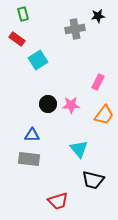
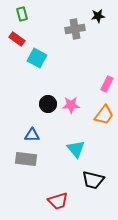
green rectangle: moved 1 px left
cyan square: moved 1 px left, 2 px up; rotated 30 degrees counterclockwise
pink rectangle: moved 9 px right, 2 px down
cyan triangle: moved 3 px left
gray rectangle: moved 3 px left
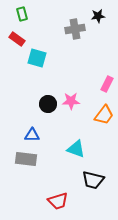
cyan square: rotated 12 degrees counterclockwise
pink star: moved 4 px up
cyan triangle: rotated 30 degrees counterclockwise
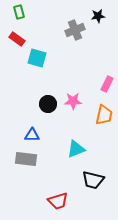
green rectangle: moved 3 px left, 2 px up
gray cross: moved 1 px down; rotated 12 degrees counterclockwise
pink star: moved 2 px right
orange trapezoid: rotated 25 degrees counterclockwise
cyan triangle: rotated 42 degrees counterclockwise
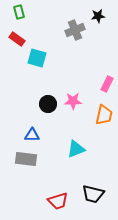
black trapezoid: moved 14 px down
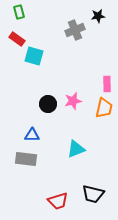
cyan square: moved 3 px left, 2 px up
pink rectangle: rotated 28 degrees counterclockwise
pink star: rotated 12 degrees counterclockwise
orange trapezoid: moved 7 px up
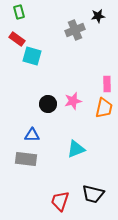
cyan square: moved 2 px left
red trapezoid: moved 2 px right; rotated 125 degrees clockwise
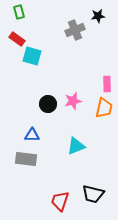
cyan triangle: moved 3 px up
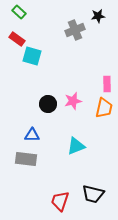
green rectangle: rotated 32 degrees counterclockwise
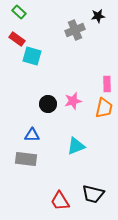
red trapezoid: rotated 50 degrees counterclockwise
